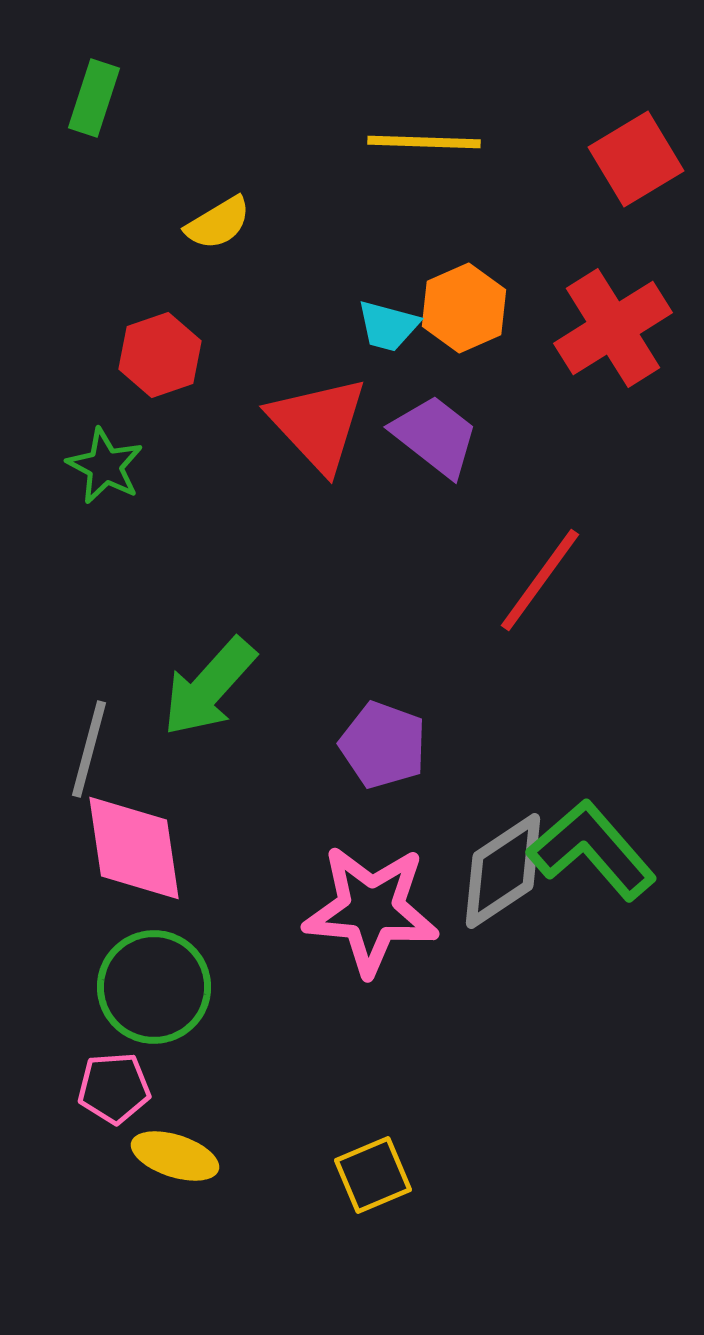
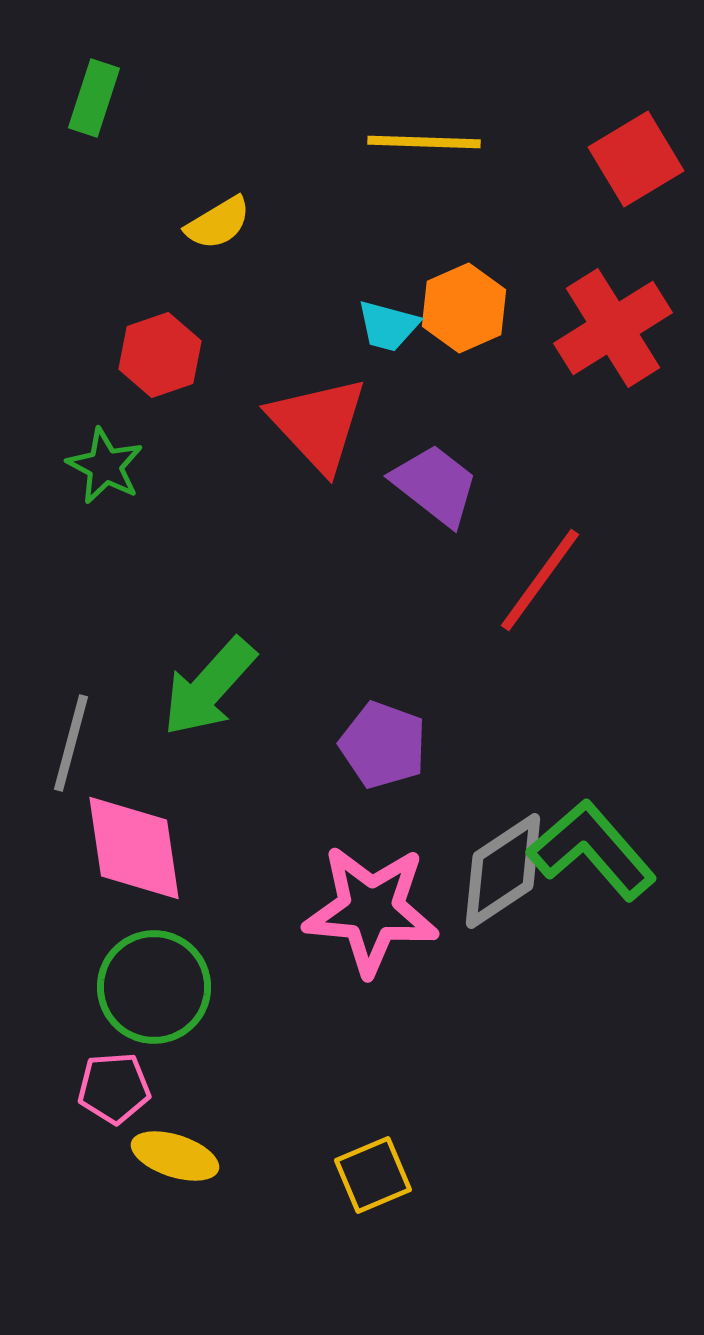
purple trapezoid: moved 49 px down
gray line: moved 18 px left, 6 px up
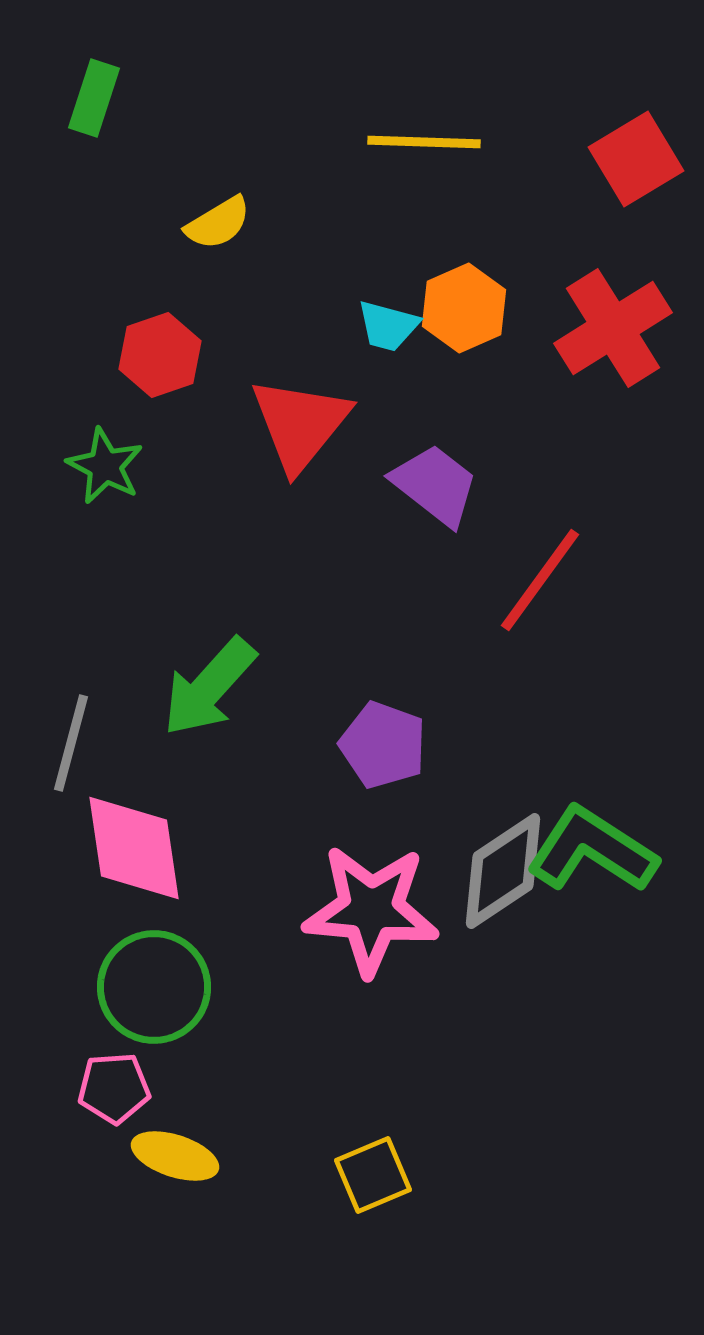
red triangle: moved 18 px left; rotated 22 degrees clockwise
green L-shape: rotated 16 degrees counterclockwise
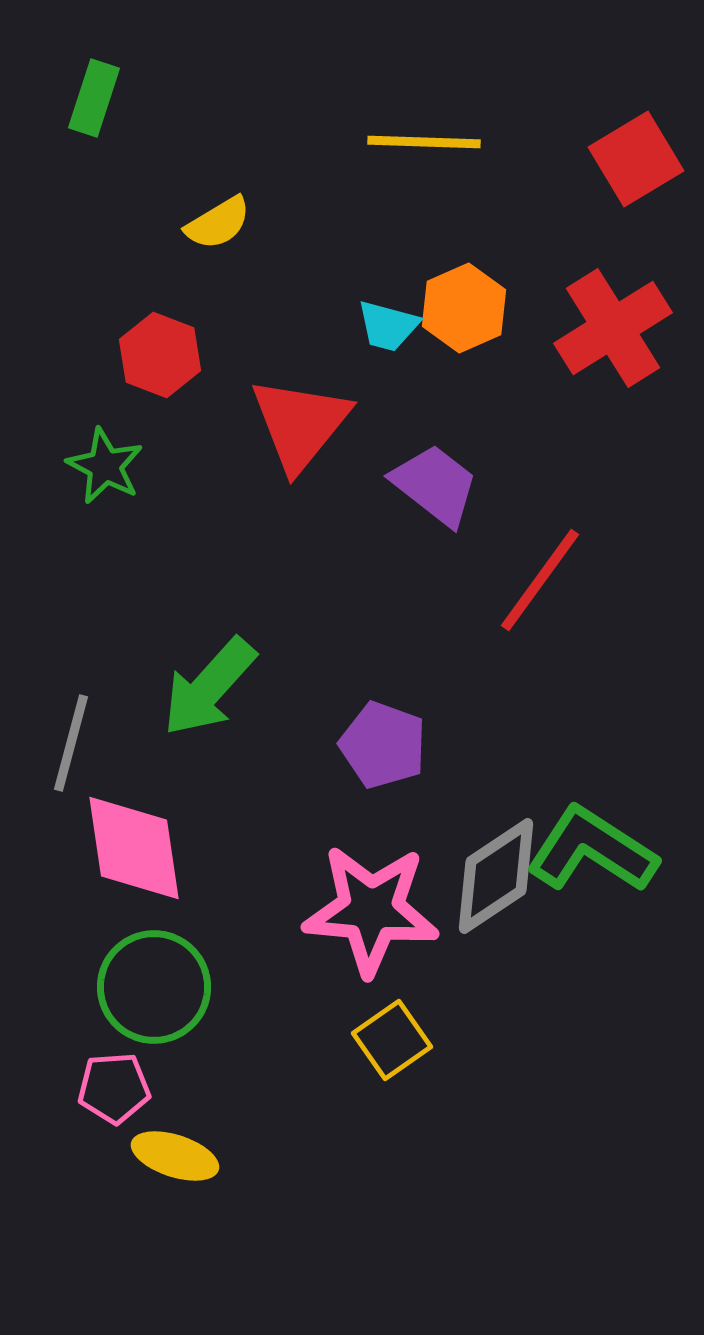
red hexagon: rotated 20 degrees counterclockwise
gray diamond: moved 7 px left, 5 px down
yellow square: moved 19 px right, 135 px up; rotated 12 degrees counterclockwise
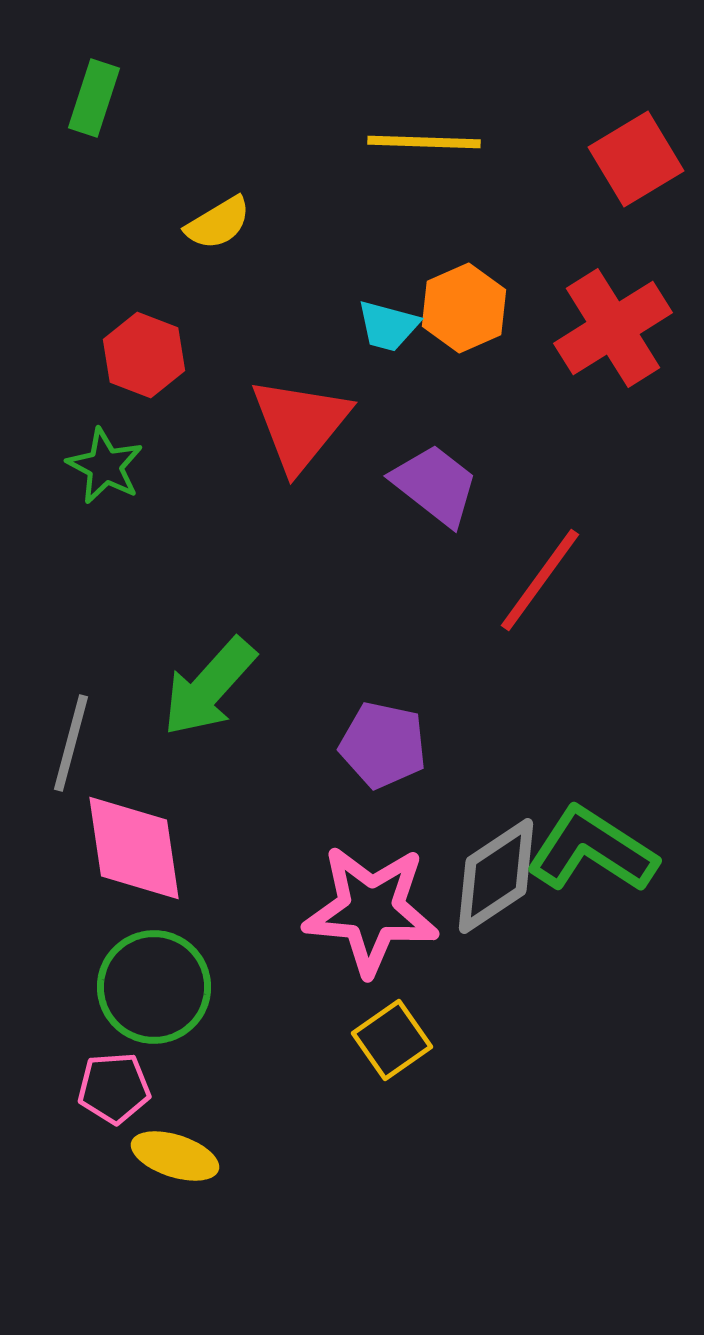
red hexagon: moved 16 px left
purple pentagon: rotated 8 degrees counterclockwise
